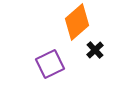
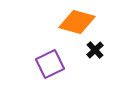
orange diamond: rotated 57 degrees clockwise
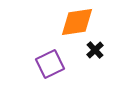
orange diamond: rotated 24 degrees counterclockwise
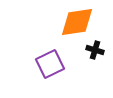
black cross: rotated 30 degrees counterclockwise
